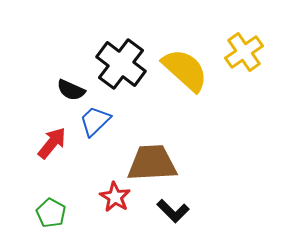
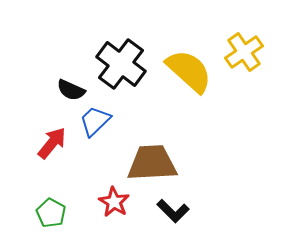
yellow semicircle: moved 4 px right, 1 px down
red star: moved 1 px left, 5 px down
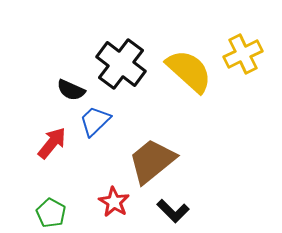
yellow cross: moved 1 px left, 2 px down; rotated 9 degrees clockwise
brown trapezoid: moved 2 px up; rotated 36 degrees counterclockwise
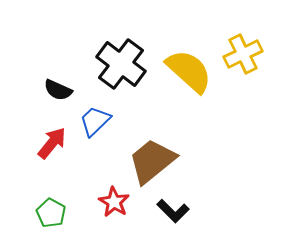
black semicircle: moved 13 px left
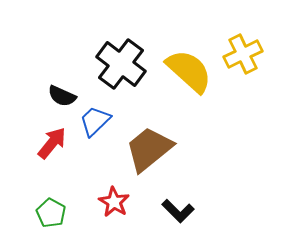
black semicircle: moved 4 px right, 6 px down
brown trapezoid: moved 3 px left, 12 px up
black L-shape: moved 5 px right
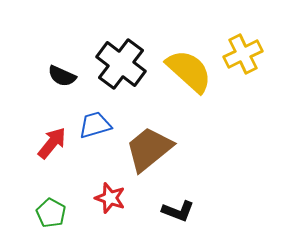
black semicircle: moved 20 px up
blue trapezoid: moved 4 px down; rotated 28 degrees clockwise
red star: moved 4 px left, 4 px up; rotated 12 degrees counterclockwise
black L-shape: rotated 24 degrees counterclockwise
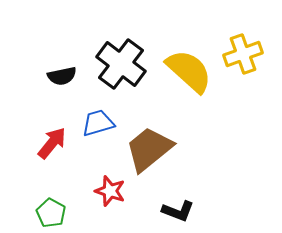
yellow cross: rotated 6 degrees clockwise
black semicircle: rotated 36 degrees counterclockwise
blue trapezoid: moved 3 px right, 2 px up
red star: moved 7 px up
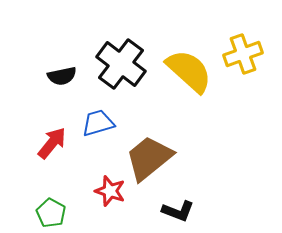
brown trapezoid: moved 9 px down
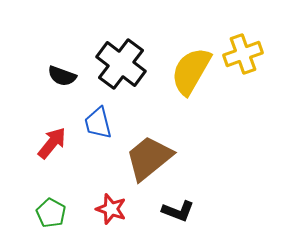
yellow semicircle: moved 2 px right; rotated 102 degrees counterclockwise
black semicircle: rotated 32 degrees clockwise
blue trapezoid: rotated 88 degrees counterclockwise
red star: moved 1 px right, 18 px down
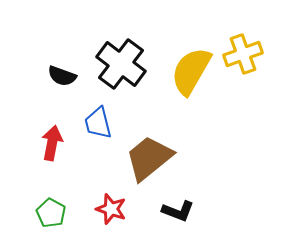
red arrow: rotated 28 degrees counterclockwise
